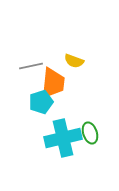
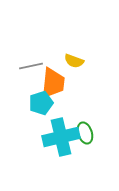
cyan pentagon: moved 1 px down
green ellipse: moved 5 px left
cyan cross: moved 2 px left, 1 px up
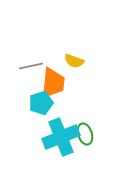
green ellipse: moved 1 px down
cyan cross: rotated 9 degrees counterclockwise
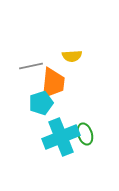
yellow semicircle: moved 2 px left, 5 px up; rotated 24 degrees counterclockwise
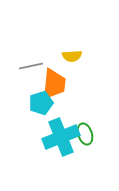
orange trapezoid: moved 1 px right, 1 px down
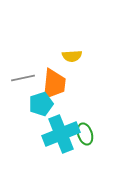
gray line: moved 8 px left, 12 px down
cyan pentagon: moved 1 px down
cyan cross: moved 3 px up
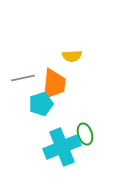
cyan cross: moved 1 px right, 13 px down
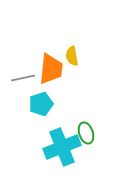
yellow semicircle: rotated 84 degrees clockwise
orange trapezoid: moved 3 px left, 15 px up
green ellipse: moved 1 px right, 1 px up
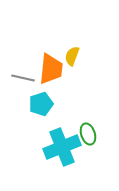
yellow semicircle: rotated 30 degrees clockwise
gray line: rotated 25 degrees clockwise
green ellipse: moved 2 px right, 1 px down
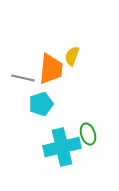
cyan cross: rotated 9 degrees clockwise
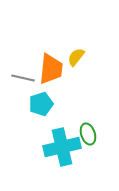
yellow semicircle: moved 4 px right, 1 px down; rotated 18 degrees clockwise
